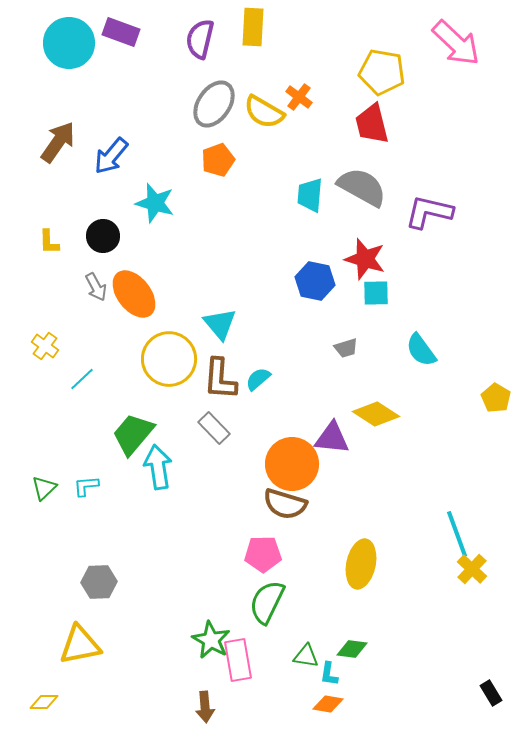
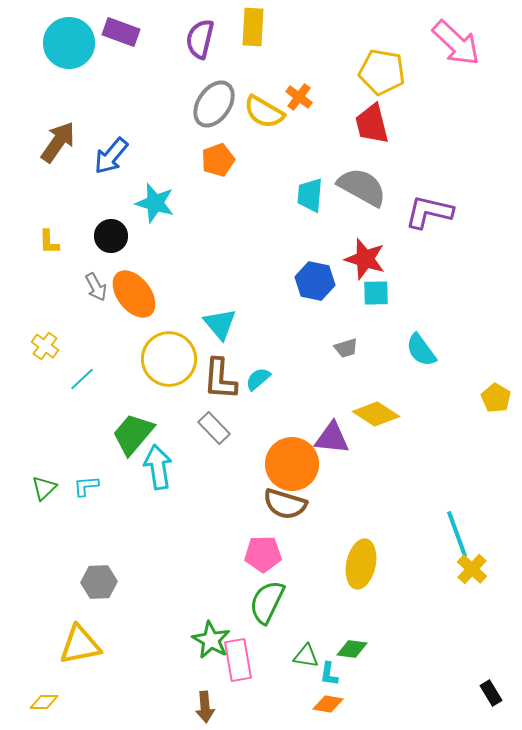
black circle at (103, 236): moved 8 px right
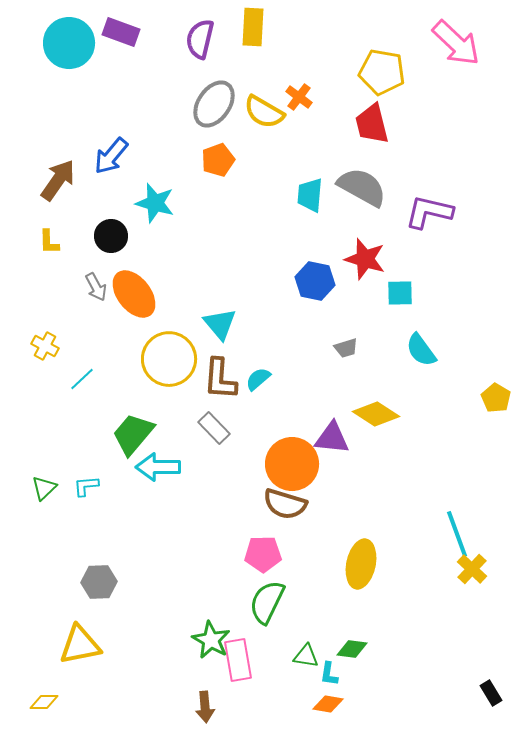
brown arrow at (58, 142): moved 38 px down
cyan square at (376, 293): moved 24 px right
yellow cross at (45, 346): rotated 8 degrees counterclockwise
cyan arrow at (158, 467): rotated 81 degrees counterclockwise
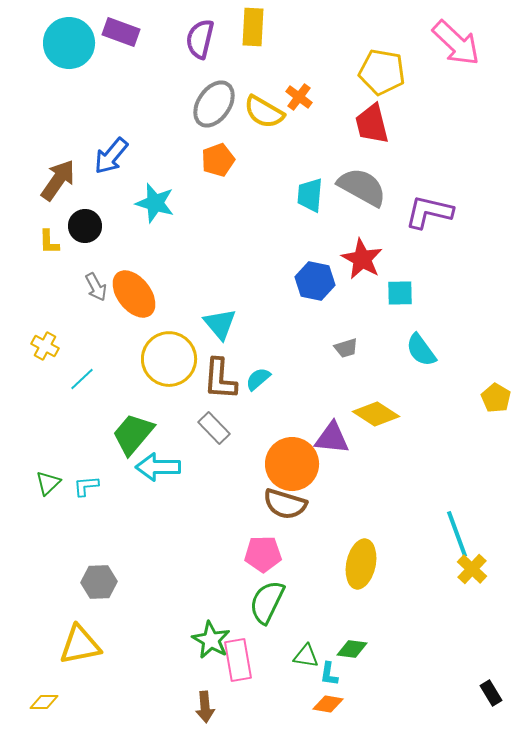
black circle at (111, 236): moved 26 px left, 10 px up
red star at (365, 259): moved 3 px left; rotated 12 degrees clockwise
green triangle at (44, 488): moved 4 px right, 5 px up
